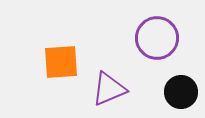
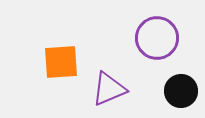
black circle: moved 1 px up
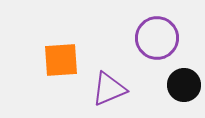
orange square: moved 2 px up
black circle: moved 3 px right, 6 px up
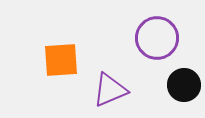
purple triangle: moved 1 px right, 1 px down
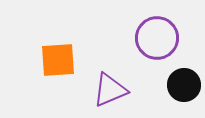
orange square: moved 3 px left
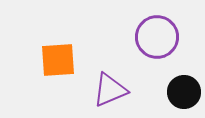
purple circle: moved 1 px up
black circle: moved 7 px down
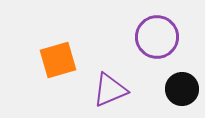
orange square: rotated 12 degrees counterclockwise
black circle: moved 2 px left, 3 px up
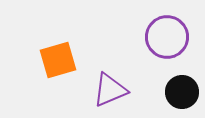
purple circle: moved 10 px right
black circle: moved 3 px down
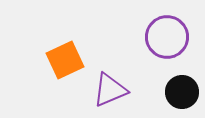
orange square: moved 7 px right; rotated 9 degrees counterclockwise
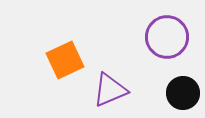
black circle: moved 1 px right, 1 px down
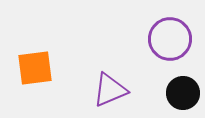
purple circle: moved 3 px right, 2 px down
orange square: moved 30 px left, 8 px down; rotated 18 degrees clockwise
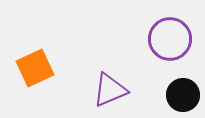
orange square: rotated 18 degrees counterclockwise
black circle: moved 2 px down
